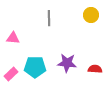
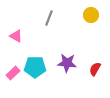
gray line: rotated 21 degrees clockwise
pink triangle: moved 3 px right, 2 px up; rotated 24 degrees clockwise
red semicircle: rotated 64 degrees counterclockwise
pink rectangle: moved 2 px right, 1 px up
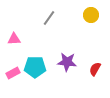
gray line: rotated 14 degrees clockwise
pink triangle: moved 2 px left, 3 px down; rotated 32 degrees counterclockwise
purple star: moved 1 px up
pink rectangle: rotated 16 degrees clockwise
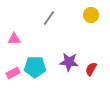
purple star: moved 2 px right
red semicircle: moved 4 px left
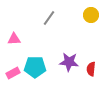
red semicircle: rotated 24 degrees counterclockwise
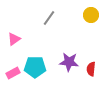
pink triangle: rotated 32 degrees counterclockwise
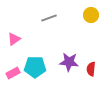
gray line: rotated 35 degrees clockwise
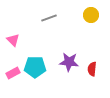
pink triangle: moved 1 px left, 1 px down; rotated 40 degrees counterclockwise
red semicircle: moved 1 px right
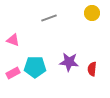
yellow circle: moved 1 px right, 2 px up
pink triangle: rotated 24 degrees counterclockwise
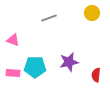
purple star: rotated 18 degrees counterclockwise
red semicircle: moved 4 px right, 6 px down
pink rectangle: rotated 32 degrees clockwise
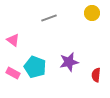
pink triangle: rotated 16 degrees clockwise
cyan pentagon: rotated 20 degrees clockwise
pink rectangle: rotated 24 degrees clockwise
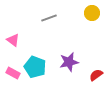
red semicircle: rotated 48 degrees clockwise
